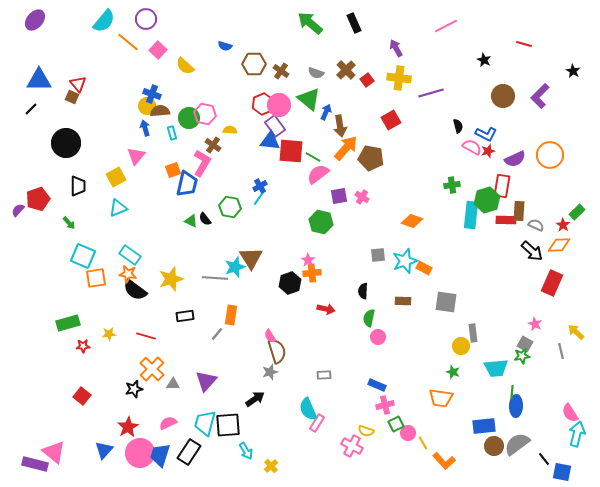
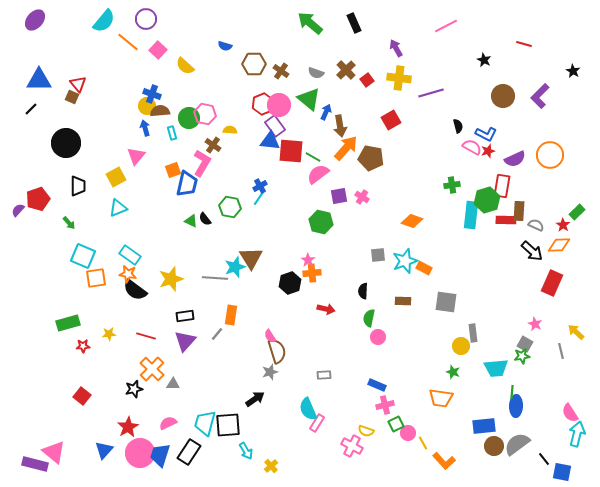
purple triangle at (206, 381): moved 21 px left, 40 px up
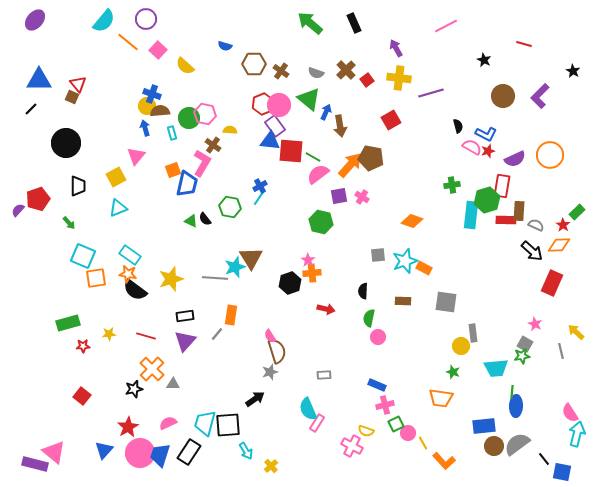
orange arrow at (346, 148): moved 4 px right, 17 px down
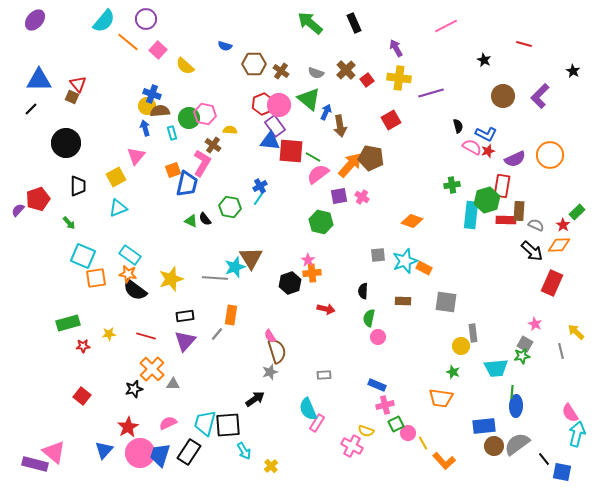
cyan arrow at (246, 451): moved 2 px left
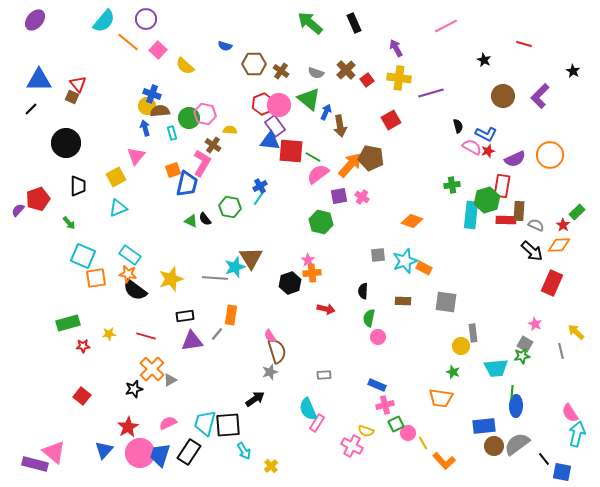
purple triangle at (185, 341): moved 7 px right; rotated 40 degrees clockwise
gray triangle at (173, 384): moved 3 px left, 4 px up; rotated 32 degrees counterclockwise
